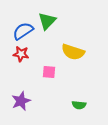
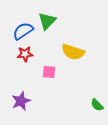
red star: moved 4 px right; rotated 14 degrees counterclockwise
green semicircle: moved 18 px right; rotated 40 degrees clockwise
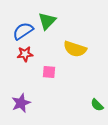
yellow semicircle: moved 2 px right, 3 px up
purple star: moved 2 px down
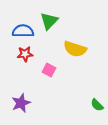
green triangle: moved 2 px right
blue semicircle: rotated 35 degrees clockwise
pink square: moved 2 px up; rotated 24 degrees clockwise
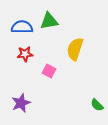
green triangle: rotated 36 degrees clockwise
blue semicircle: moved 1 px left, 4 px up
yellow semicircle: rotated 90 degrees clockwise
pink square: moved 1 px down
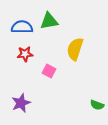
green semicircle: rotated 24 degrees counterclockwise
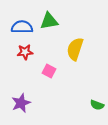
red star: moved 2 px up
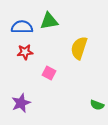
yellow semicircle: moved 4 px right, 1 px up
pink square: moved 2 px down
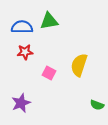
yellow semicircle: moved 17 px down
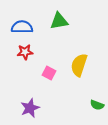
green triangle: moved 10 px right
purple star: moved 9 px right, 5 px down
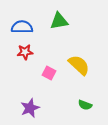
yellow semicircle: rotated 115 degrees clockwise
green semicircle: moved 12 px left
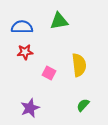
yellow semicircle: rotated 40 degrees clockwise
green semicircle: moved 2 px left; rotated 112 degrees clockwise
